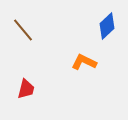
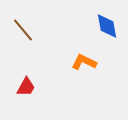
blue diamond: rotated 56 degrees counterclockwise
red trapezoid: moved 2 px up; rotated 15 degrees clockwise
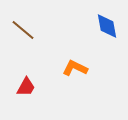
brown line: rotated 10 degrees counterclockwise
orange L-shape: moved 9 px left, 6 px down
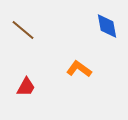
orange L-shape: moved 4 px right, 1 px down; rotated 10 degrees clockwise
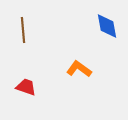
brown line: rotated 45 degrees clockwise
red trapezoid: rotated 100 degrees counterclockwise
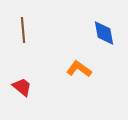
blue diamond: moved 3 px left, 7 px down
red trapezoid: moved 4 px left; rotated 20 degrees clockwise
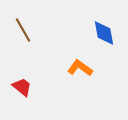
brown line: rotated 25 degrees counterclockwise
orange L-shape: moved 1 px right, 1 px up
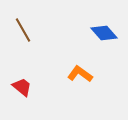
blue diamond: rotated 32 degrees counterclockwise
orange L-shape: moved 6 px down
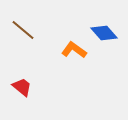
brown line: rotated 20 degrees counterclockwise
orange L-shape: moved 6 px left, 24 px up
